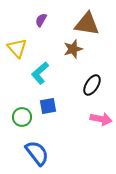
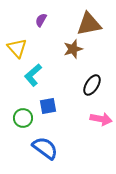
brown triangle: moved 2 px right; rotated 20 degrees counterclockwise
cyan L-shape: moved 7 px left, 2 px down
green circle: moved 1 px right, 1 px down
blue semicircle: moved 8 px right, 5 px up; rotated 16 degrees counterclockwise
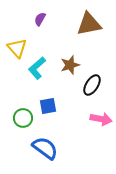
purple semicircle: moved 1 px left, 1 px up
brown star: moved 3 px left, 16 px down
cyan L-shape: moved 4 px right, 7 px up
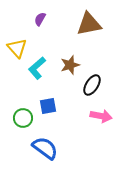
pink arrow: moved 3 px up
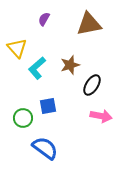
purple semicircle: moved 4 px right
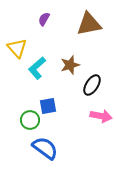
green circle: moved 7 px right, 2 px down
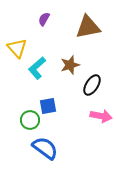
brown triangle: moved 1 px left, 3 px down
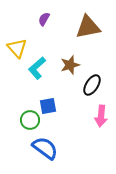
pink arrow: rotated 85 degrees clockwise
